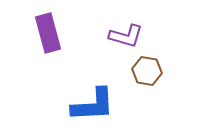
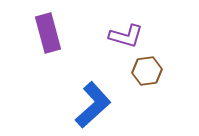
brown hexagon: rotated 16 degrees counterclockwise
blue L-shape: rotated 39 degrees counterclockwise
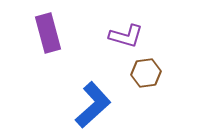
brown hexagon: moved 1 px left, 2 px down
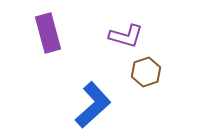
brown hexagon: moved 1 px up; rotated 12 degrees counterclockwise
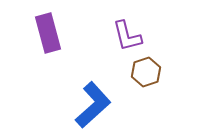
purple L-shape: moved 1 px right; rotated 60 degrees clockwise
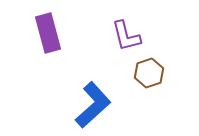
purple L-shape: moved 1 px left
brown hexagon: moved 3 px right, 1 px down
